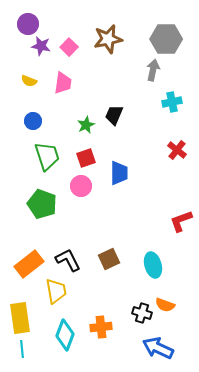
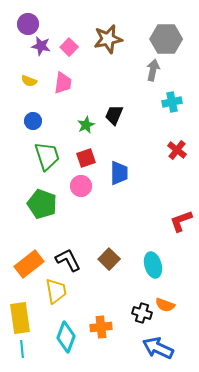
brown square: rotated 20 degrees counterclockwise
cyan diamond: moved 1 px right, 2 px down
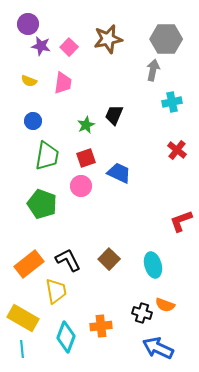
green trapezoid: rotated 28 degrees clockwise
blue trapezoid: rotated 65 degrees counterclockwise
yellow rectangle: moved 3 px right; rotated 52 degrees counterclockwise
orange cross: moved 1 px up
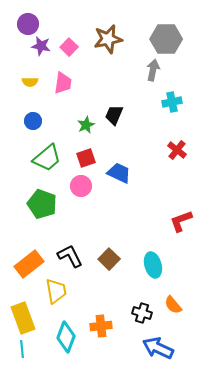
yellow semicircle: moved 1 px right, 1 px down; rotated 21 degrees counterclockwise
green trapezoid: moved 2 px down; rotated 40 degrees clockwise
black L-shape: moved 2 px right, 4 px up
orange semicircle: moved 8 px right; rotated 30 degrees clockwise
yellow rectangle: rotated 40 degrees clockwise
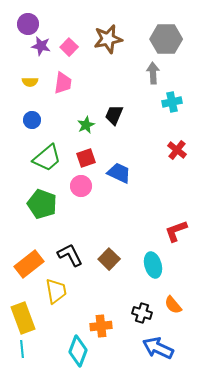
gray arrow: moved 3 px down; rotated 15 degrees counterclockwise
blue circle: moved 1 px left, 1 px up
red L-shape: moved 5 px left, 10 px down
black L-shape: moved 1 px up
cyan diamond: moved 12 px right, 14 px down
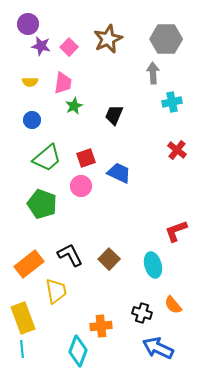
brown star: rotated 12 degrees counterclockwise
green star: moved 12 px left, 19 px up
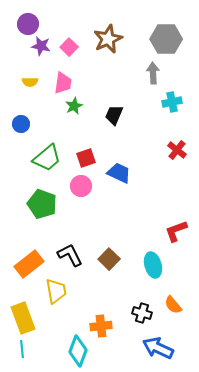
blue circle: moved 11 px left, 4 px down
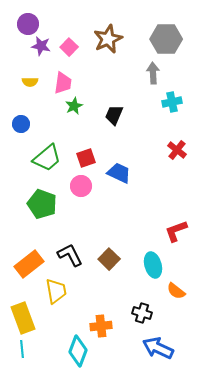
orange semicircle: moved 3 px right, 14 px up; rotated 12 degrees counterclockwise
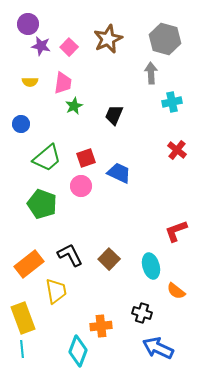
gray hexagon: moved 1 px left; rotated 16 degrees clockwise
gray arrow: moved 2 px left
cyan ellipse: moved 2 px left, 1 px down
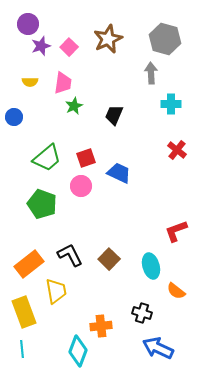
purple star: rotated 30 degrees counterclockwise
cyan cross: moved 1 px left, 2 px down; rotated 12 degrees clockwise
blue circle: moved 7 px left, 7 px up
yellow rectangle: moved 1 px right, 6 px up
